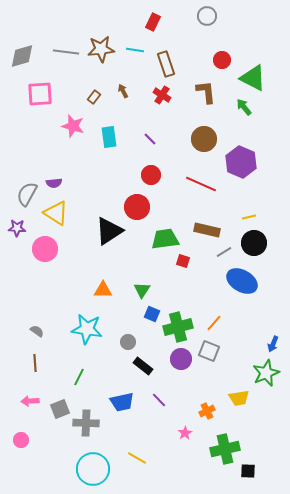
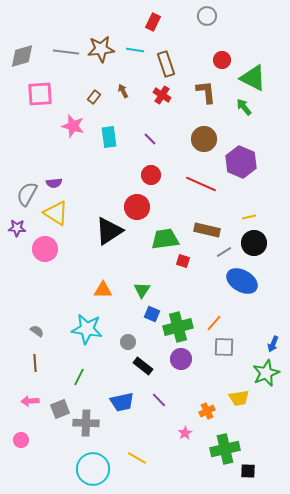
gray square at (209, 351): moved 15 px right, 4 px up; rotated 20 degrees counterclockwise
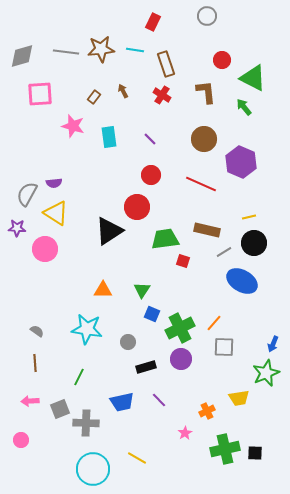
green cross at (178, 327): moved 2 px right, 1 px down; rotated 12 degrees counterclockwise
black rectangle at (143, 366): moved 3 px right, 1 px down; rotated 54 degrees counterclockwise
black square at (248, 471): moved 7 px right, 18 px up
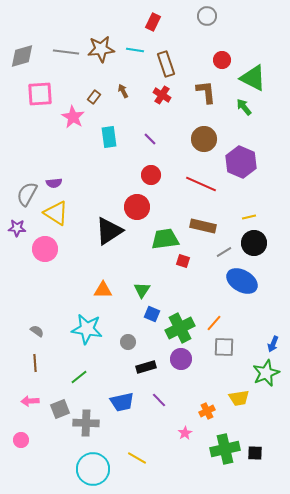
pink star at (73, 126): moved 9 px up; rotated 15 degrees clockwise
brown rectangle at (207, 230): moved 4 px left, 4 px up
green line at (79, 377): rotated 24 degrees clockwise
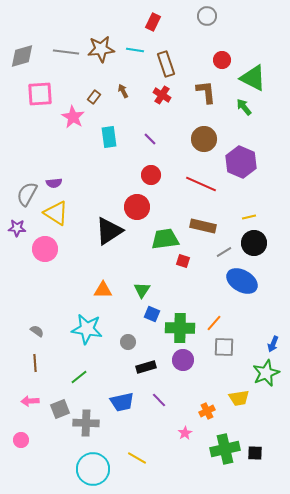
green cross at (180, 328): rotated 28 degrees clockwise
purple circle at (181, 359): moved 2 px right, 1 px down
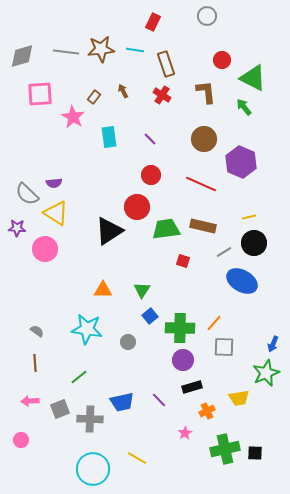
gray semicircle at (27, 194): rotated 75 degrees counterclockwise
green trapezoid at (165, 239): moved 1 px right, 10 px up
blue square at (152, 314): moved 2 px left, 2 px down; rotated 28 degrees clockwise
black rectangle at (146, 367): moved 46 px right, 20 px down
gray cross at (86, 423): moved 4 px right, 4 px up
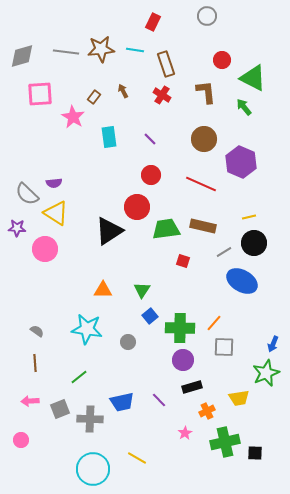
green cross at (225, 449): moved 7 px up
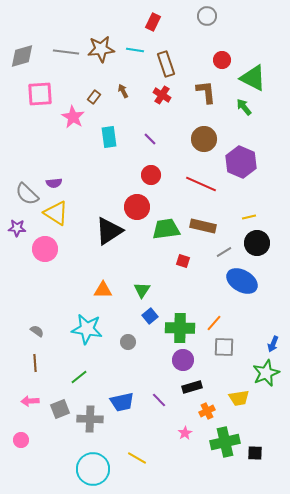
black circle at (254, 243): moved 3 px right
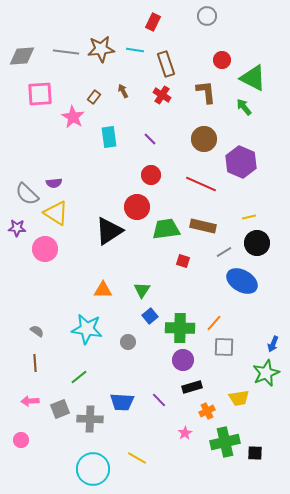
gray diamond at (22, 56): rotated 12 degrees clockwise
blue trapezoid at (122, 402): rotated 15 degrees clockwise
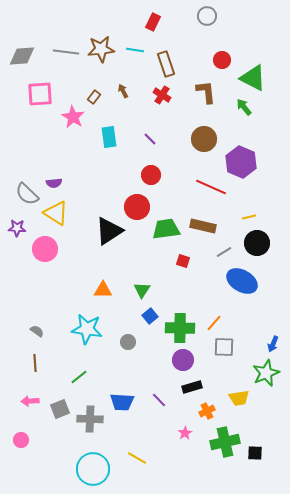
red line at (201, 184): moved 10 px right, 3 px down
